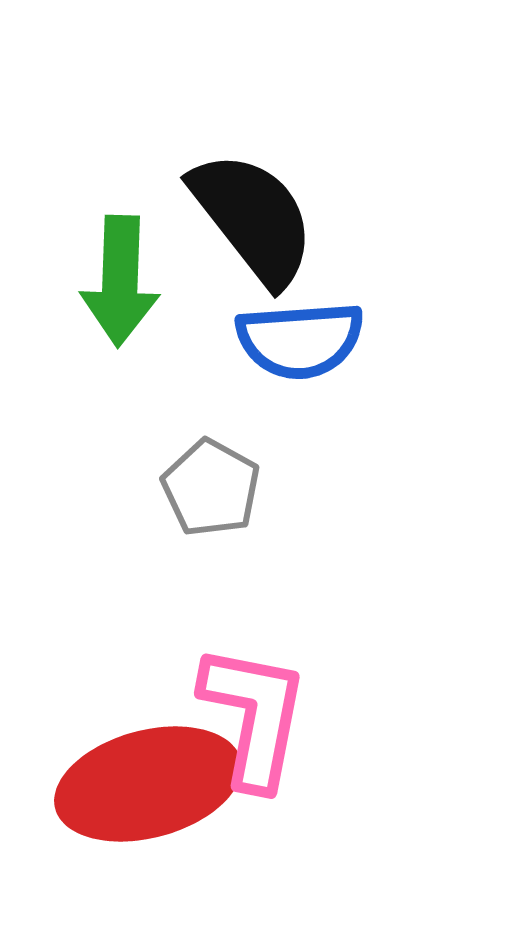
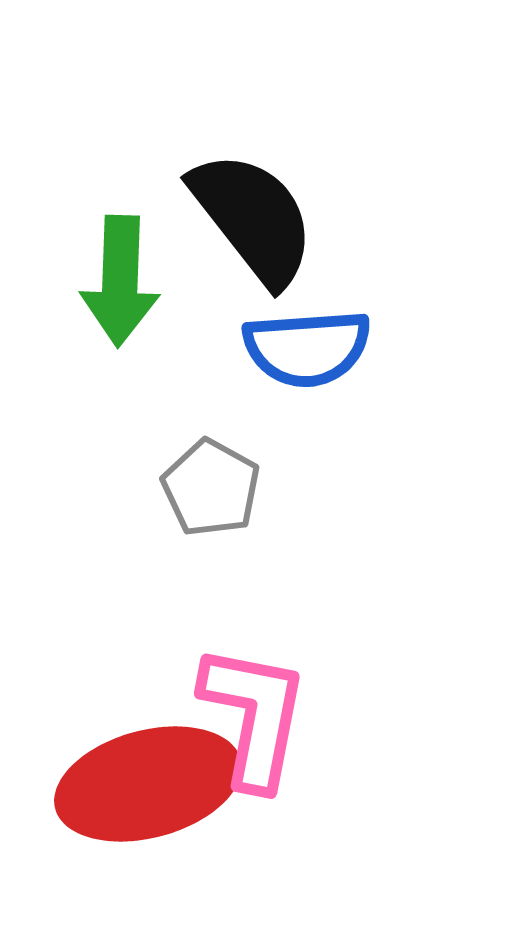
blue semicircle: moved 7 px right, 8 px down
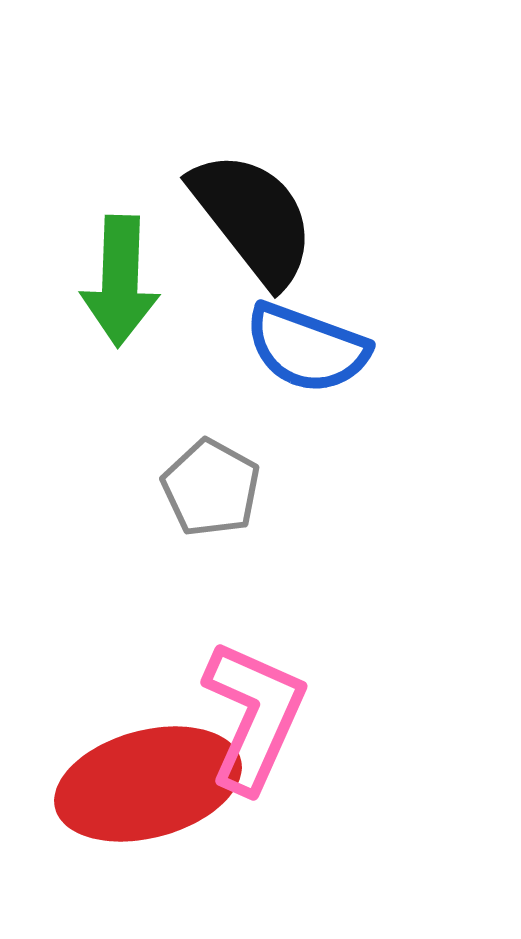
blue semicircle: rotated 24 degrees clockwise
pink L-shape: rotated 13 degrees clockwise
